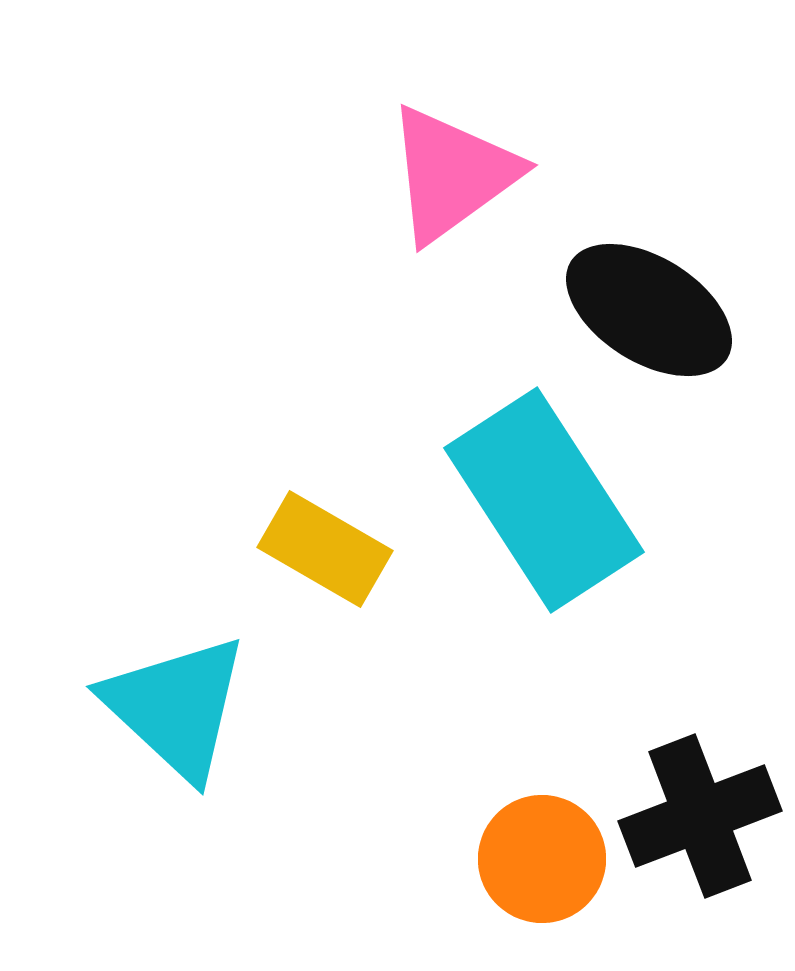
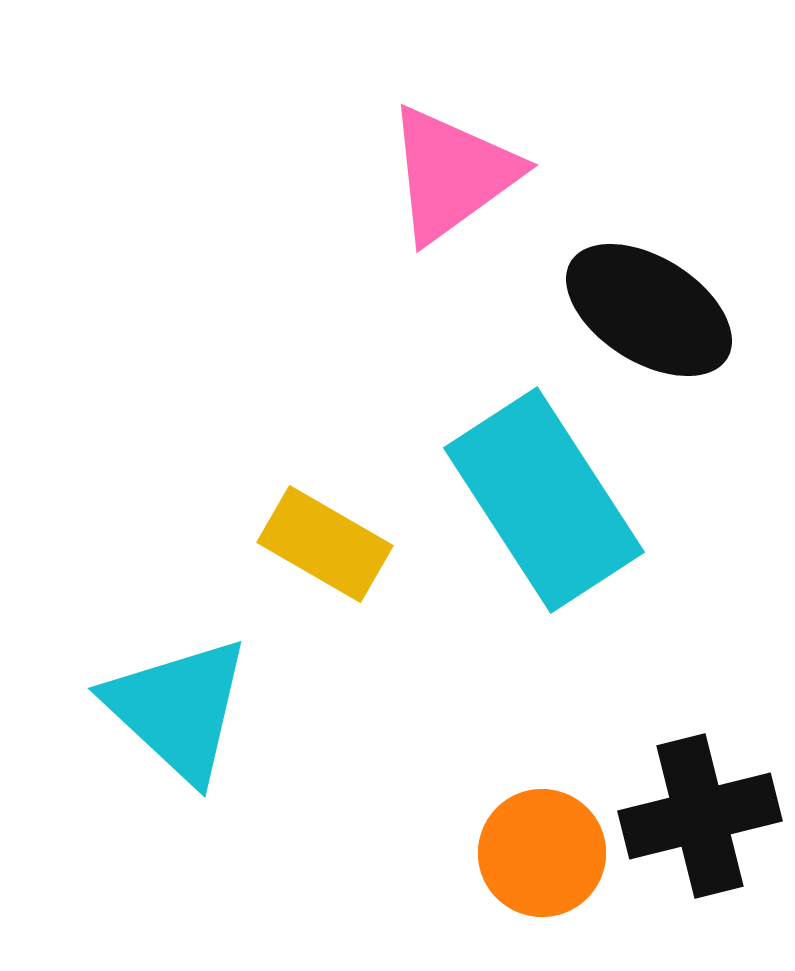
yellow rectangle: moved 5 px up
cyan triangle: moved 2 px right, 2 px down
black cross: rotated 7 degrees clockwise
orange circle: moved 6 px up
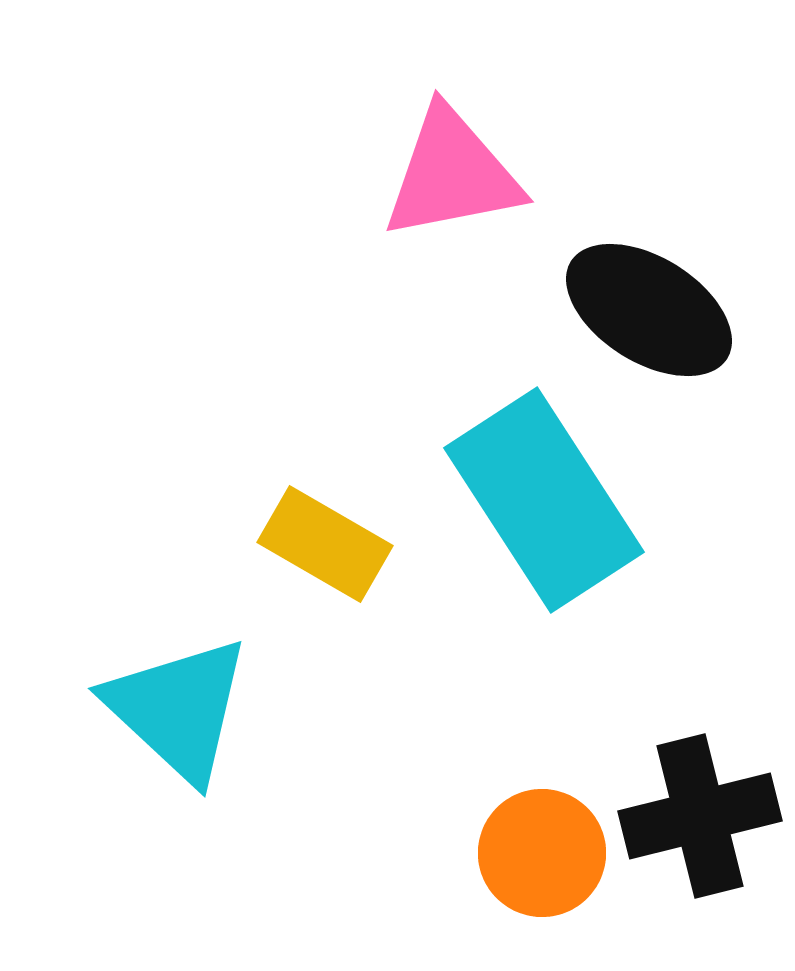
pink triangle: rotated 25 degrees clockwise
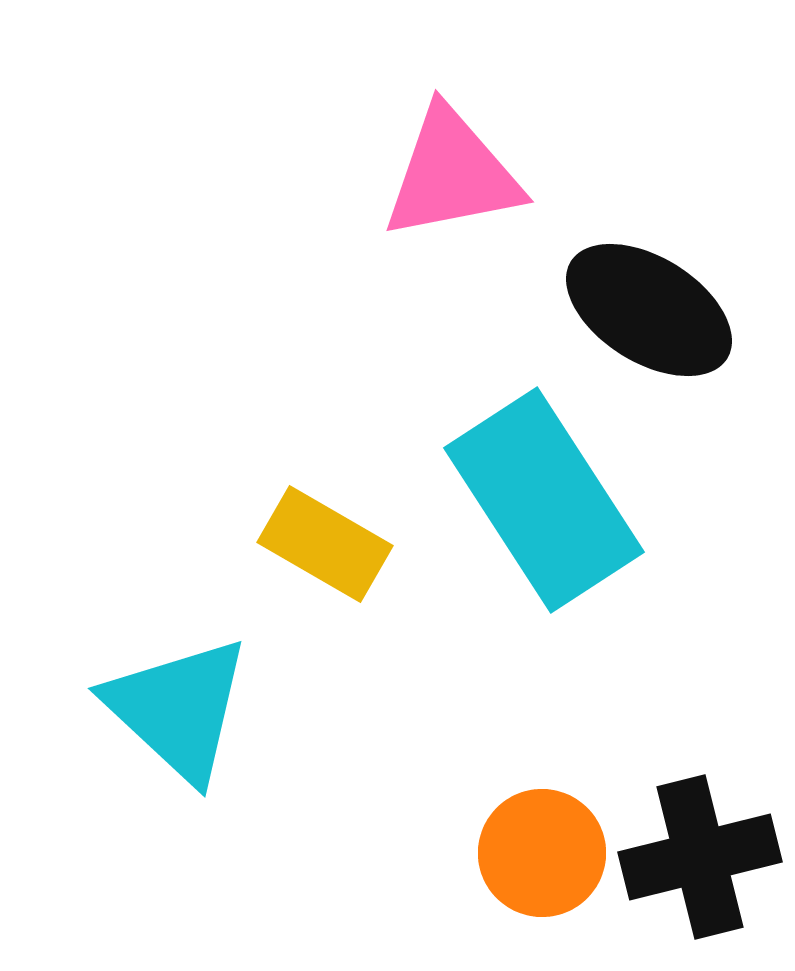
black cross: moved 41 px down
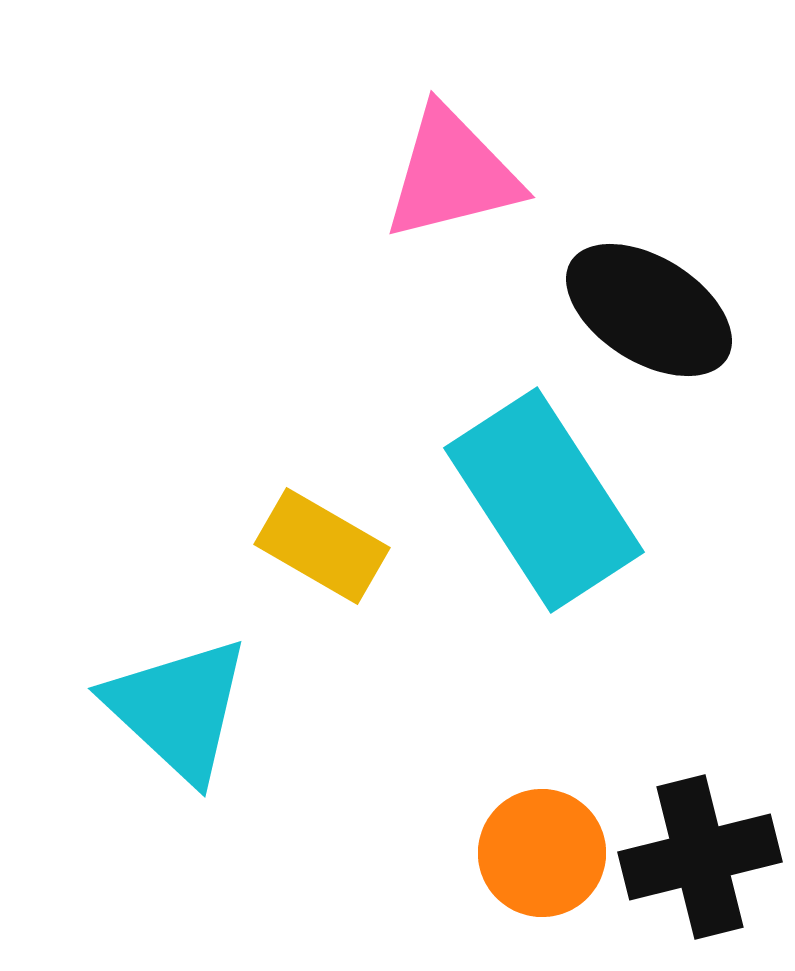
pink triangle: rotated 3 degrees counterclockwise
yellow rectangle: moved 3 px left, 2 px down
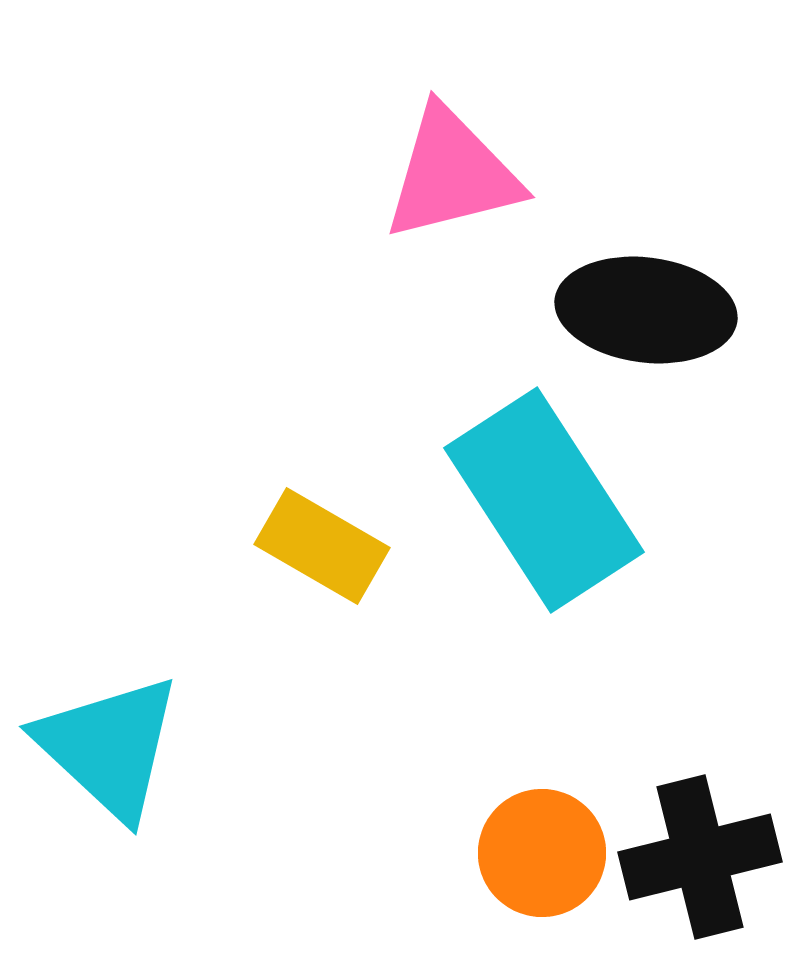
black ellipse: moved 3 px left; rotated 25 degrees counterclockwise
cyan triangle: moved 69 px left, 38 px down
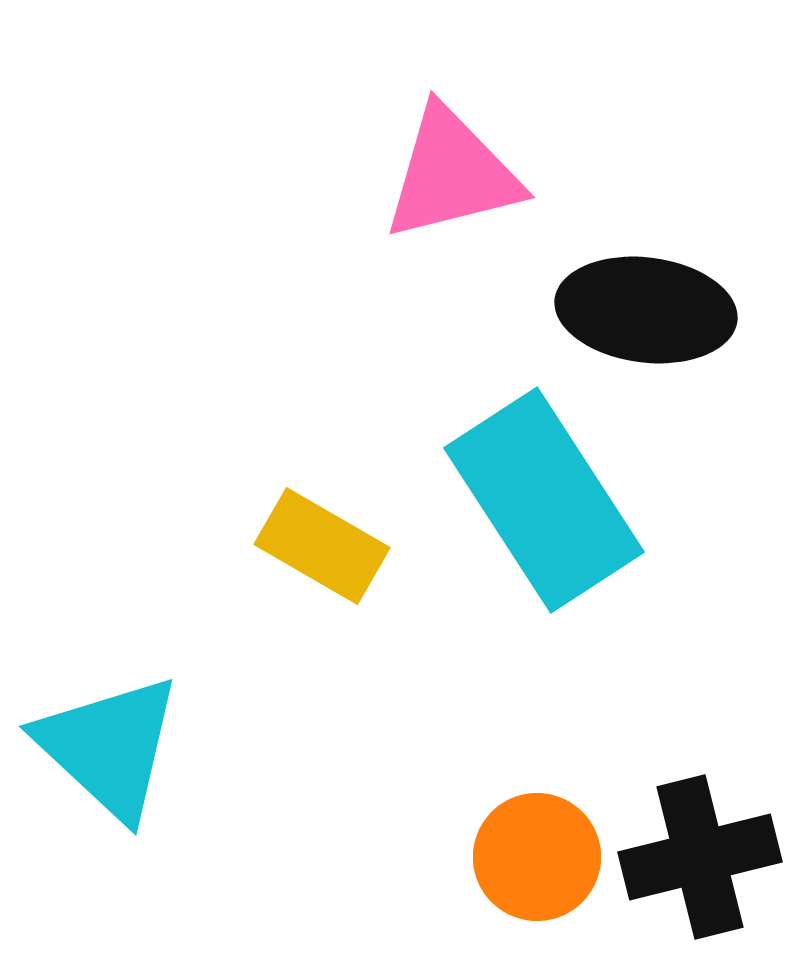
orange circle: moved 5 px left, 4 px down
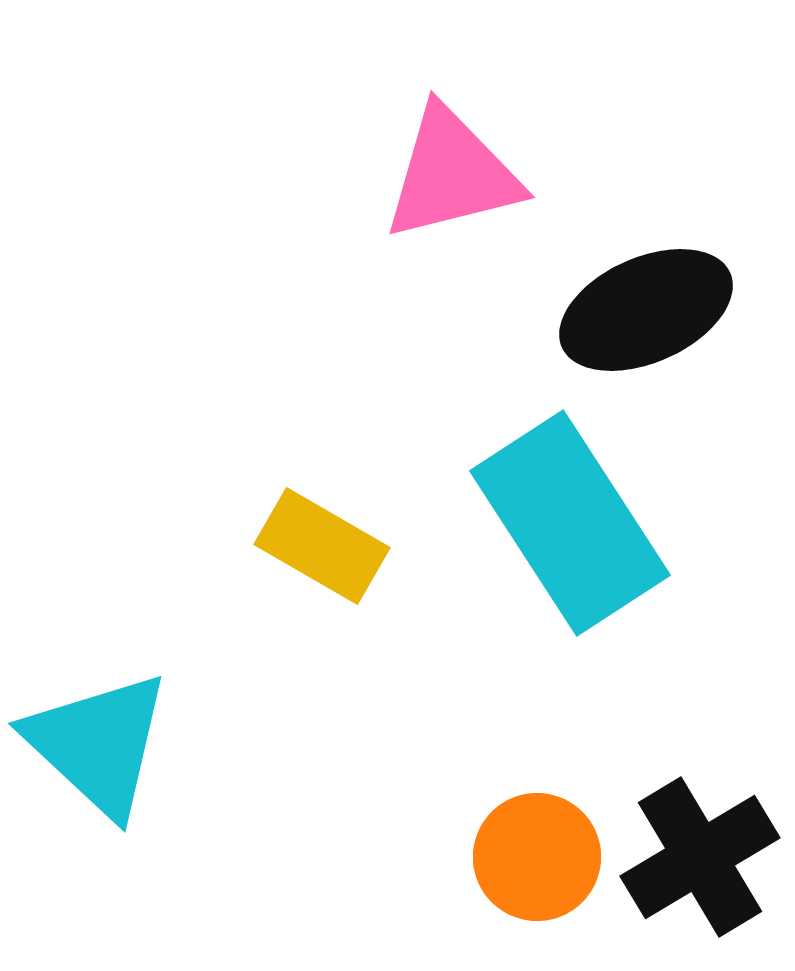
black ellipse: rotated 31 degrees counterclockwise
cyan rectangle: moved 26 px right, 23 px down
cyan triangle: moved 11 px left, 3 px up
black cross: rotated 17 degrees counterclockwise
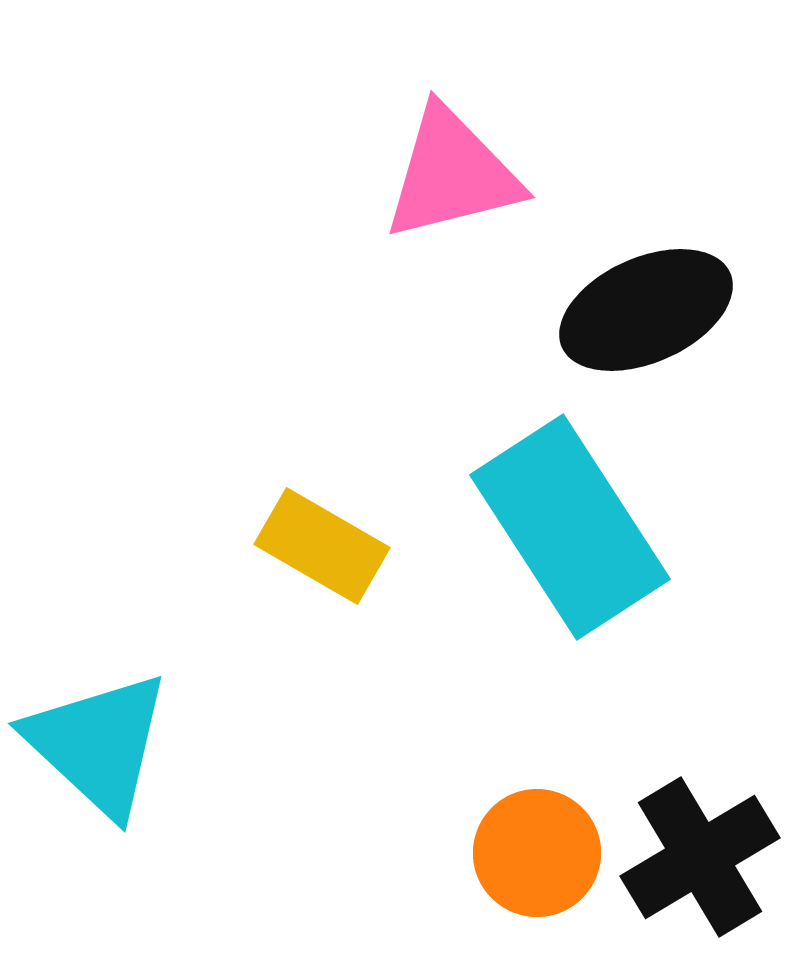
cyan rectangle: moved 4 px down
orange circle: moved 4 px up
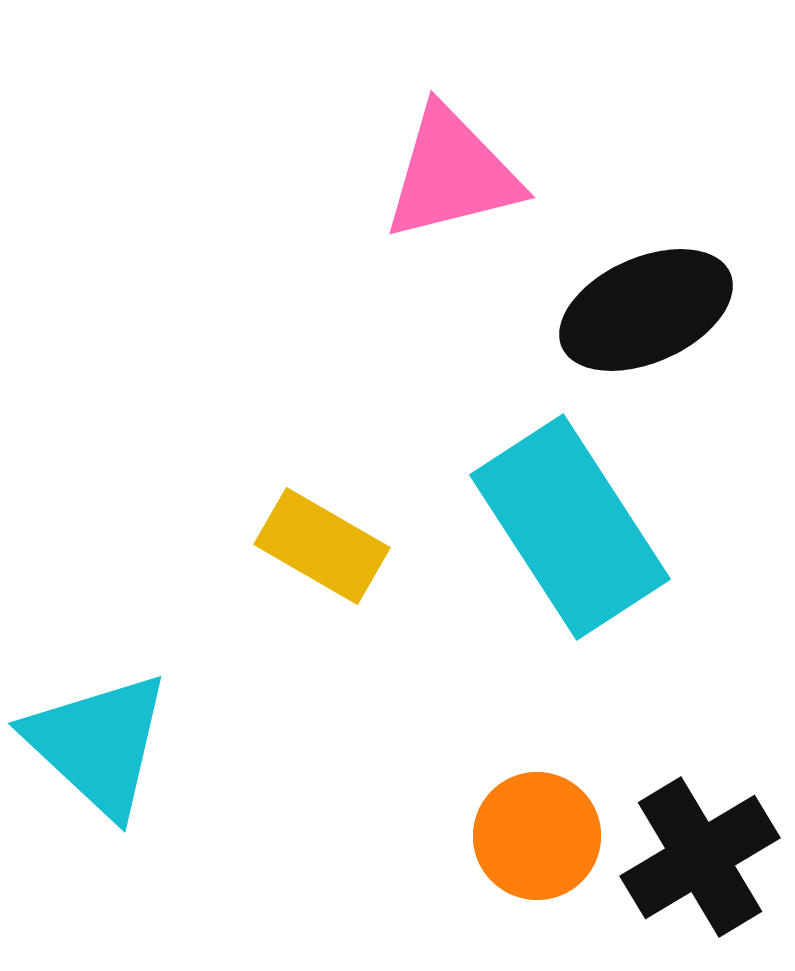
orange circle: moved 17 px up
